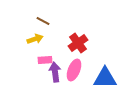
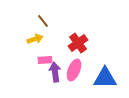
brown line: rotated 24 degrees clockwise
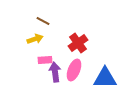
brown line: rotated 24 degrees counterclockwise
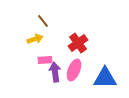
brown line: rotated 24 degrees clockwise
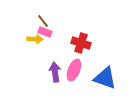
yellow arrow: rotated 21 degrees clockwise
red cross: moved 3 px right; rotated 36 degrees counterclockwise
pink rectangle: moved 28 px up; rotated 24 degrees clockwise
blue triangle: rotated 20 degrees clockwise
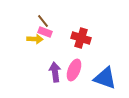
red cross: moved 5 px up
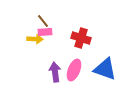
pink rectangle: rotated 24 degrees counterclockwise
blue triangle: moved 9 px up
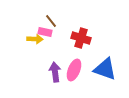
brown line: moved 8 px right
pink rectangle: rotated 16 degrees clockwise
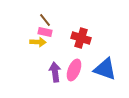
brown line: moved 6 px left, 1 px up
yellow arrow: moved 3 px right, 3 px down
